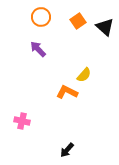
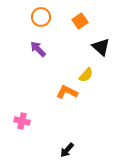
orange square: moved 2 px right
black triangle: moved 4 px left, 20 px down
yellow semicircle: moved 2 px right
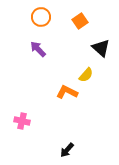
black triangle: moved 1 px down
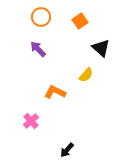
orange L-shape: moved 12 px left
pink cross: moved 9 px right; rotated 35 degrees clockwise
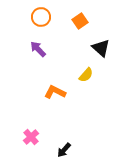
pink cross: moved 16 px down
black arrow: moved 3 px left
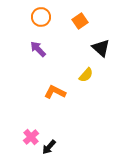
black arrow: moved 15 px left, 3 px up
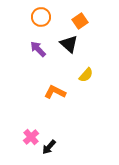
black triangle: moved 32 px left, 4 px up
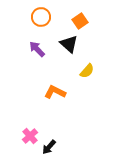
purple arrow: moved 1 px left
yellow semicircle: moved 1 px right, 4 px up
pink cross: moved 1 px left, 1 px up
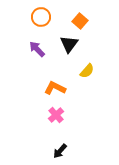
orange square: rotated 14 degrees counterclockwise
black triangle: rotated 24 degrees clockwise
orange L-shape: moved 4 px up
pink cross: moved 26 px right, 21 px up
black arrow: moved 11 px right, 4 px down
